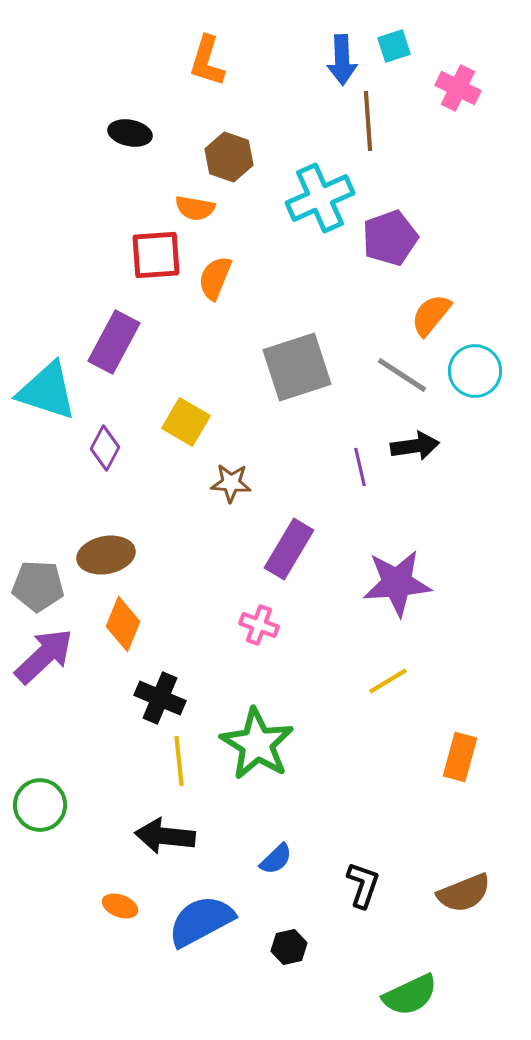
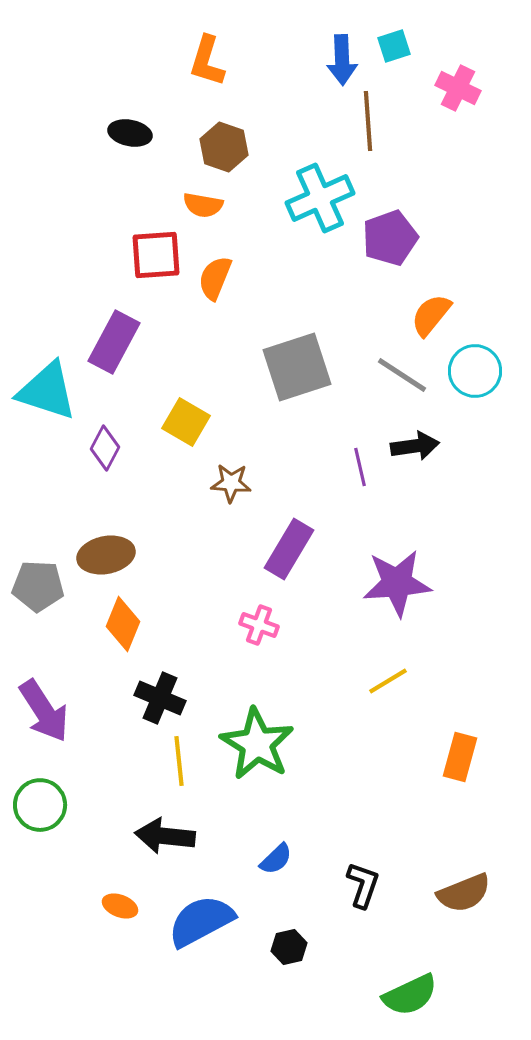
brown hexagon at (229, 157): moved 5 px left, 10 px up
orange semicircle at (195, 208): moved 8 px right, 3 px up
purple arrow at (44, 656): moved 55 px down; rotated 100 degrees clockwise
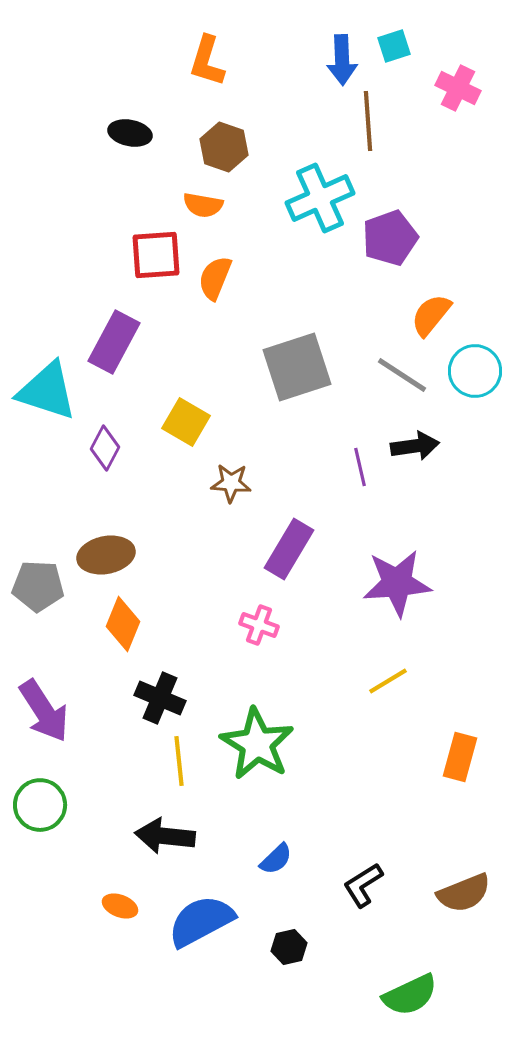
black L-shape at (363, 885): rotated 141 degrees counterclockwise
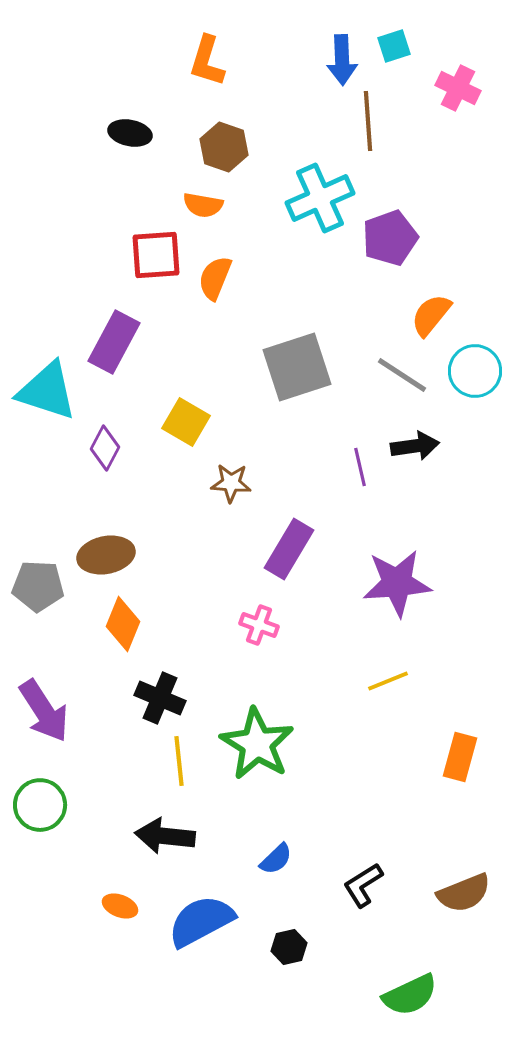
yellow line at (388, 681): rotated 9 degrees clockwise
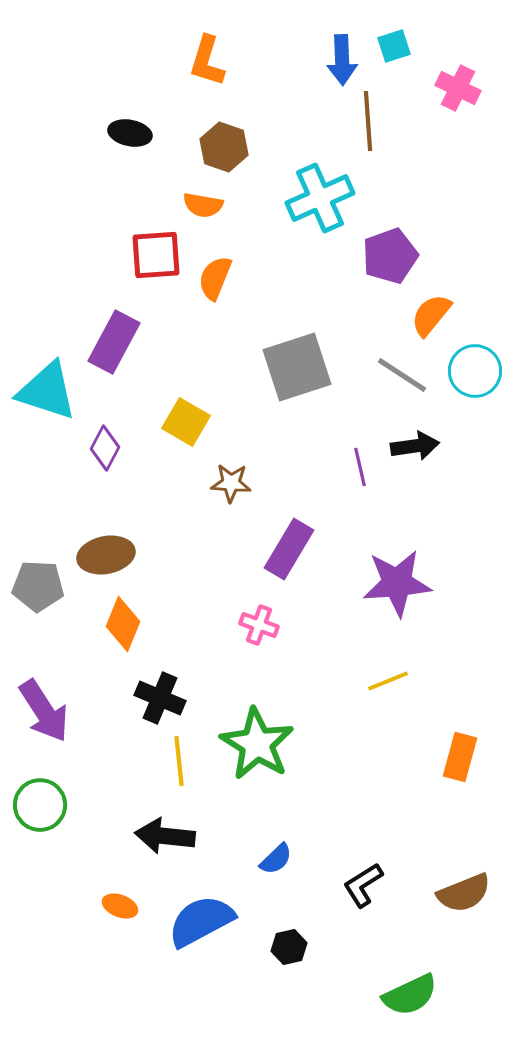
purple pentagon at (390, 238): moved 18 px down
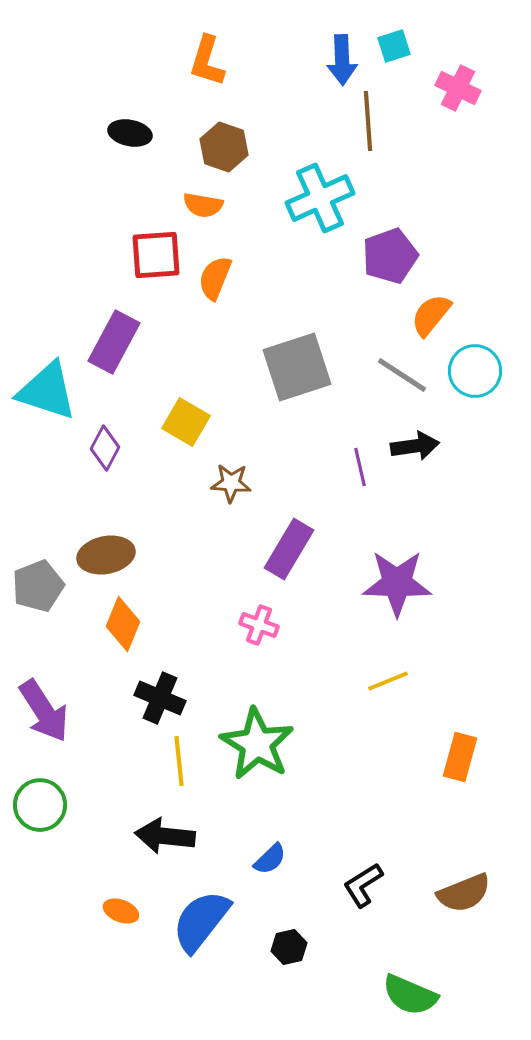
purple star at (397, 583): rotated 6 degrees clockwise
gray pentagon at (38, 586): rotated 24 degrees counterclockwise
blue semicircle at (276, 859): moved 6 px left
orange ellipse at (120, 906): moved 1 px right, 5 px down
blue semicircle at (201, 921): rotated 24 degrees counterclockwise
green semicircle at (410, 995): rotated 48 degrees clockwise
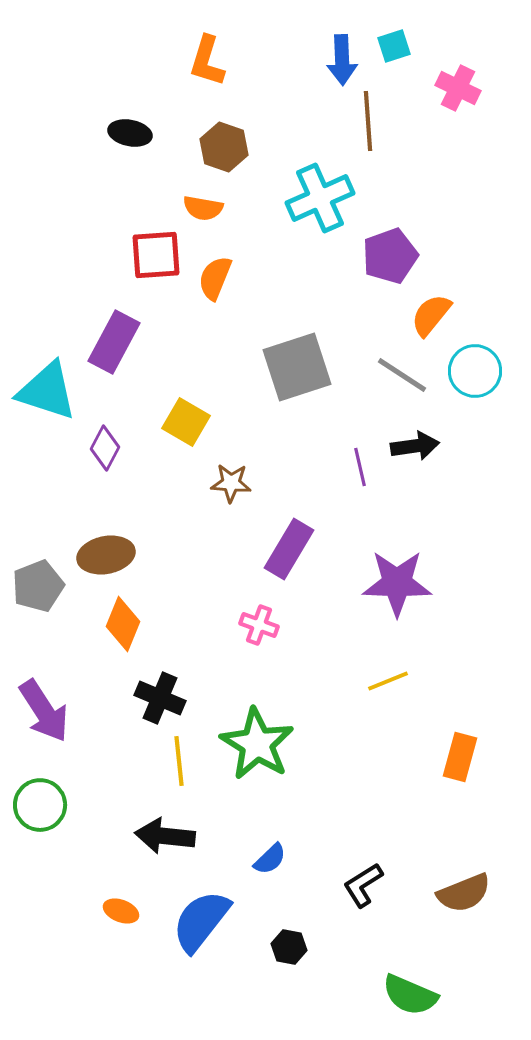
orange semicircle at (203, 205): moved 3 px down
black hexagon at (289, 947): rotated 24 degrees clockwise
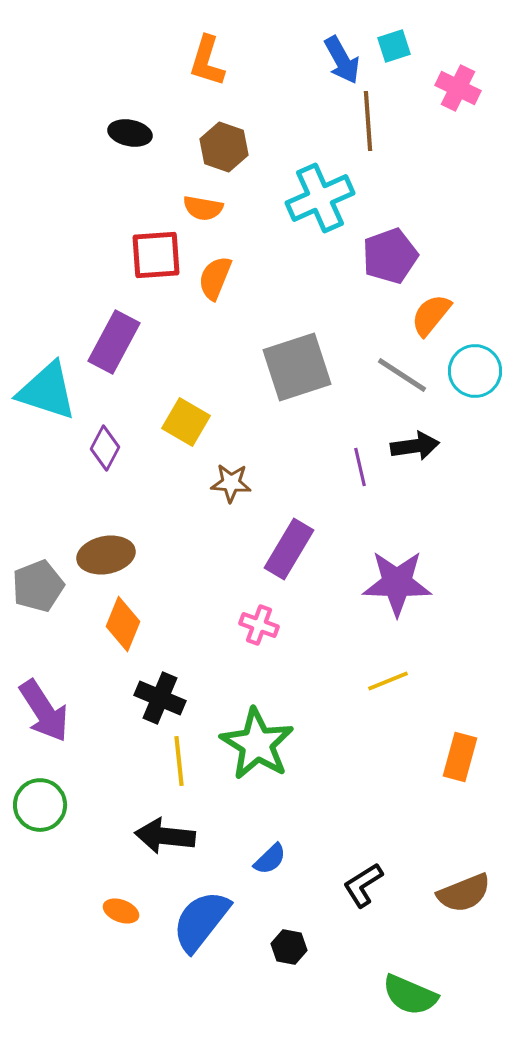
blue arrow at (342, 60): rotated 27 degrees counterclockwise
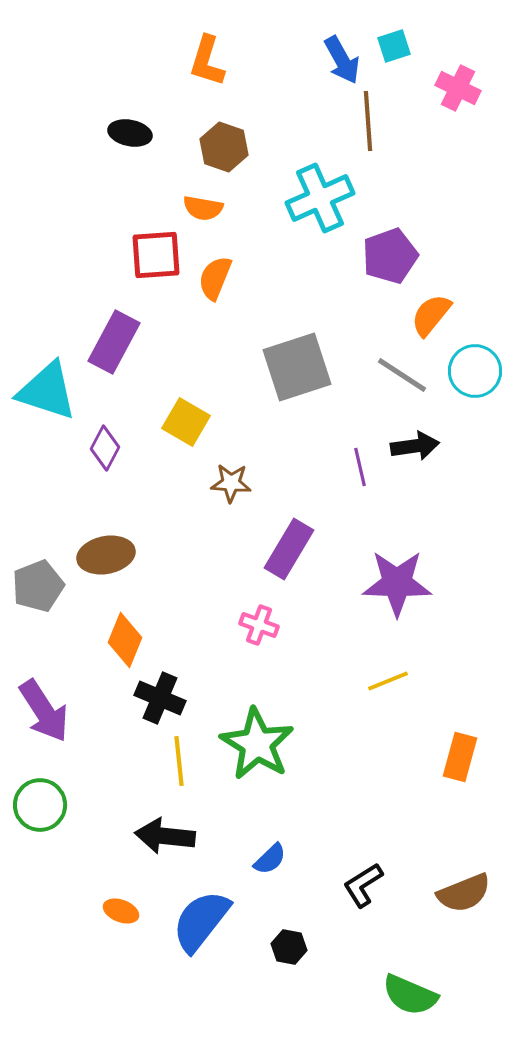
orange diamond at (123, 624): moved 2 px right, 16 px down
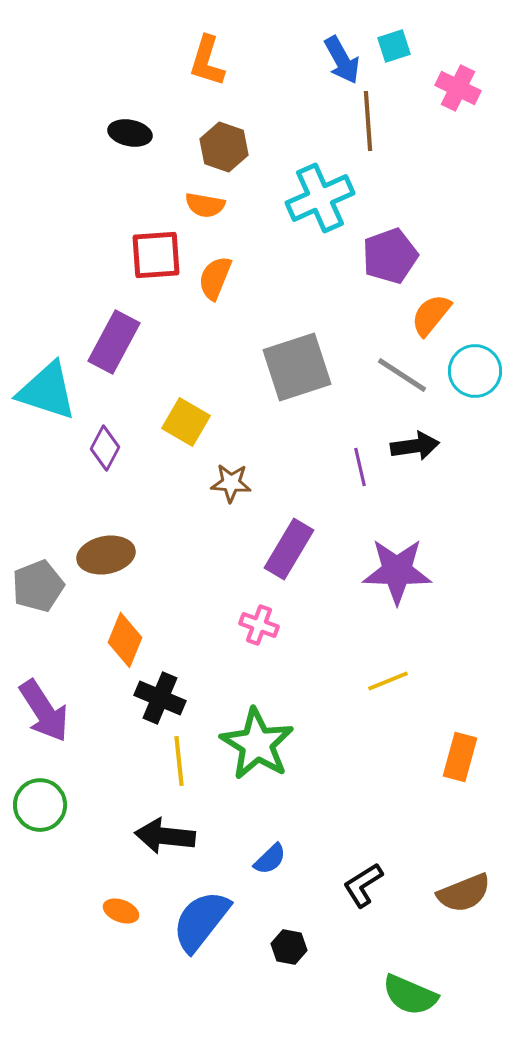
orange semicircle at (203, 208): moved 2 px right, 3 px up
purple star at (397, 583): moved 12 px up
